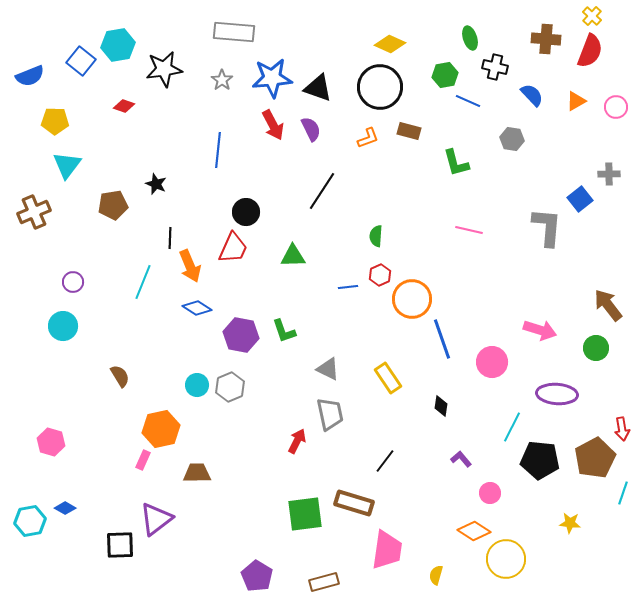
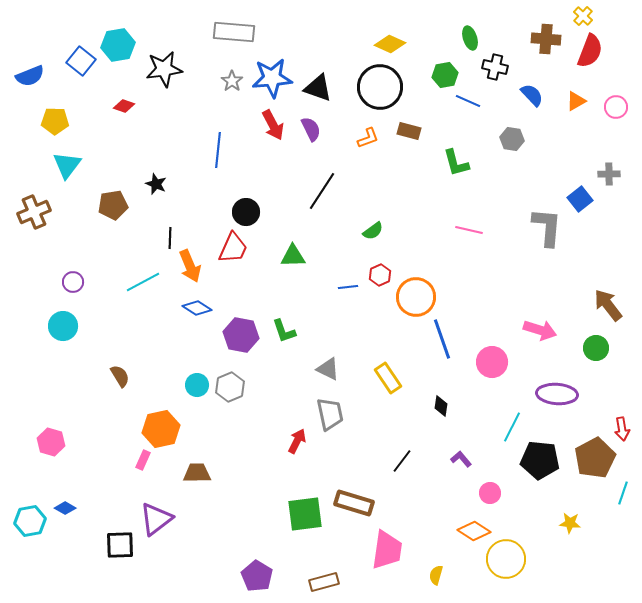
yellow cross at (592, 16): moved 9 px left
gray star at (222, 80): moved 10 px right, 1 px down
green semicircle at (376, 236): moved 3 px left, 5 px up; rotated 130 degrees counterclockwise
cyan line at (143, 282): rotated 40 degrees clockwise
orange circle at (412, 299): moved 4 px right, 2 px up
black line at (385, 461): moved 17 px right
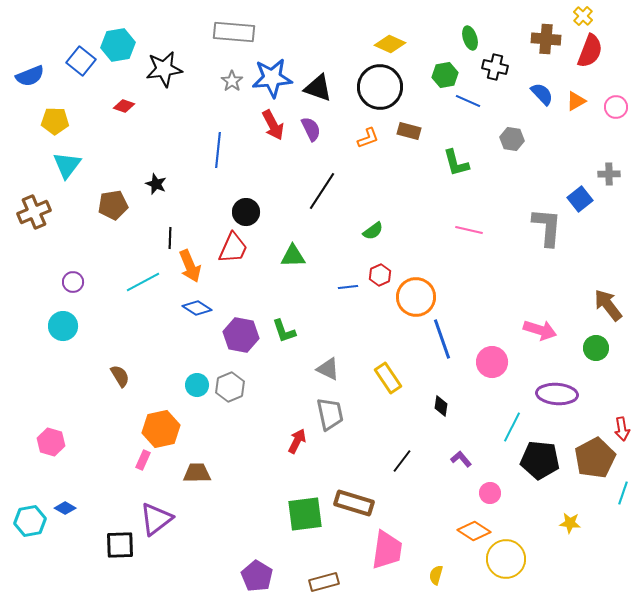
blue semicircle at (532, 95): moved 10 px right, 1 px up
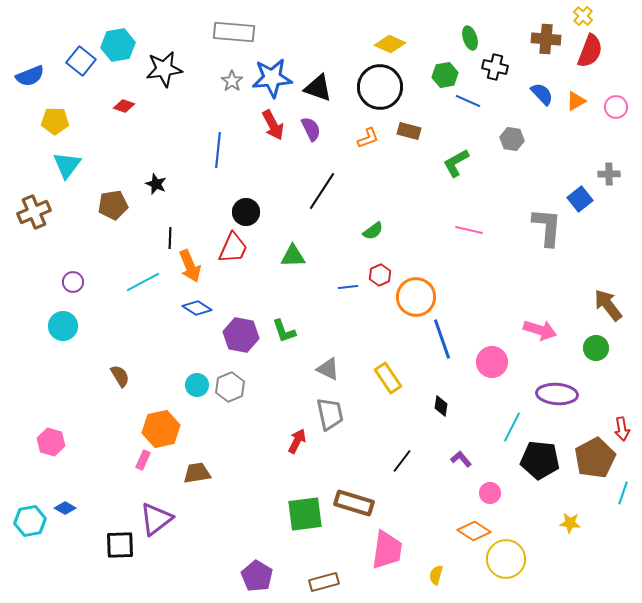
green L-shape at (456, 163): rotated 76 degrees clockwise
brown trapezoid at (197, 473): rotated 8 degrees counterclockwise
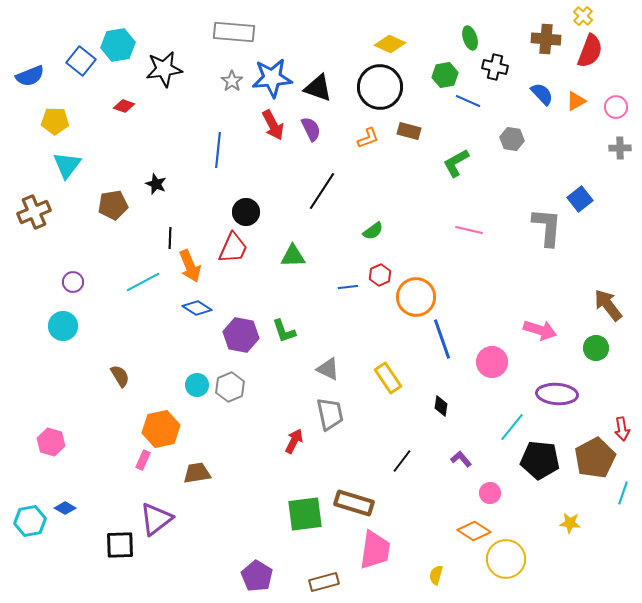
gray cross at (609, 174): moved 11 px right, 26 px up
cyan line at (512, 427): rotated 12 degrees clockwise
red arrow at (297, 441): moved 3 px left
pink trapezoid at (387, 550): moved 12 px left
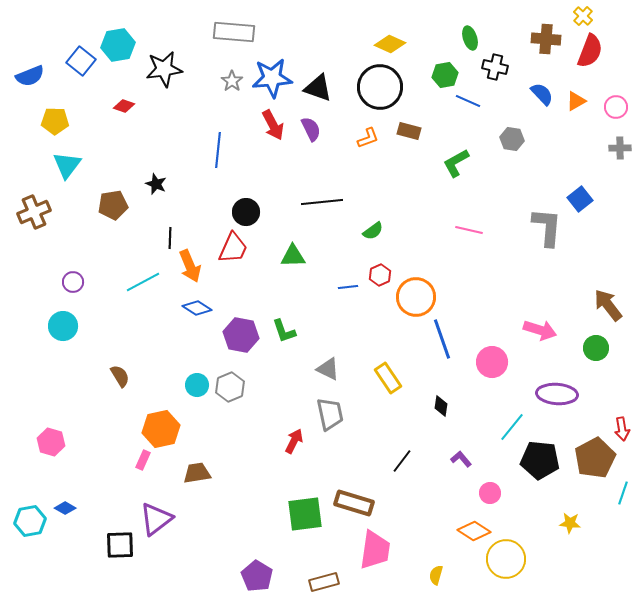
black line at (322, 191): moved 11 px down; rotated 51 degrees clockwise
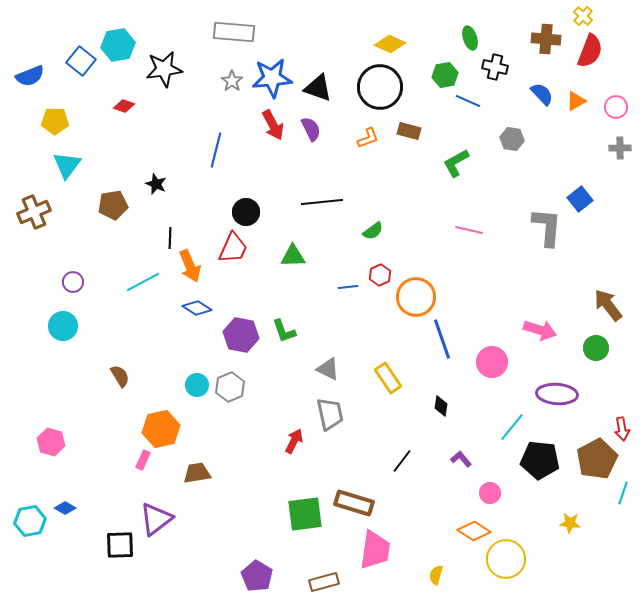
blue line at (218, 150): moved 2 px left; rotated 8 degrees clockwise
brown pentagon at (595, 458): moved 2 px right, 1 px down
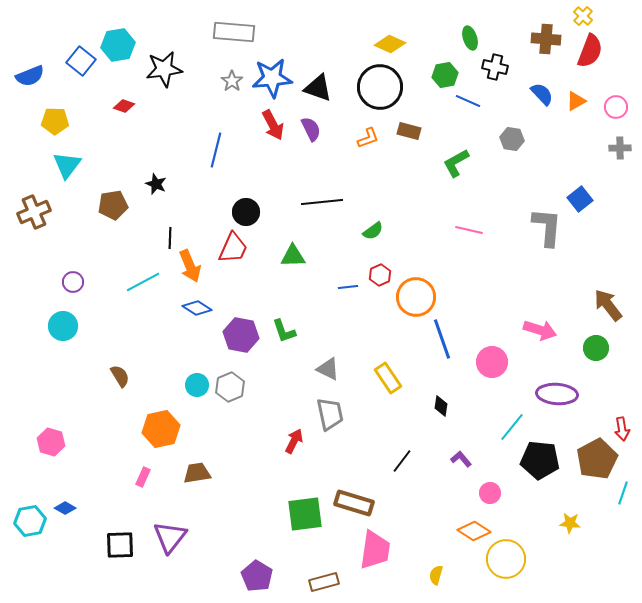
pink rectangle at (143, 460): moved 17 px down
purple triangle at (156, 519): moved 14 px right, 18 px down; rotated 15 degrees counterclockwise
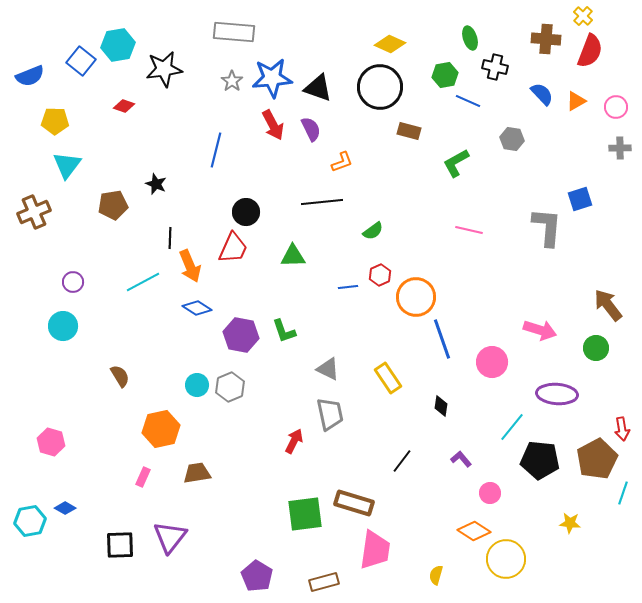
orange L-shape at (368, 138): moved 26 px left, 24 px down
blue square at (580, 199): rotated 20 degrees clockwise
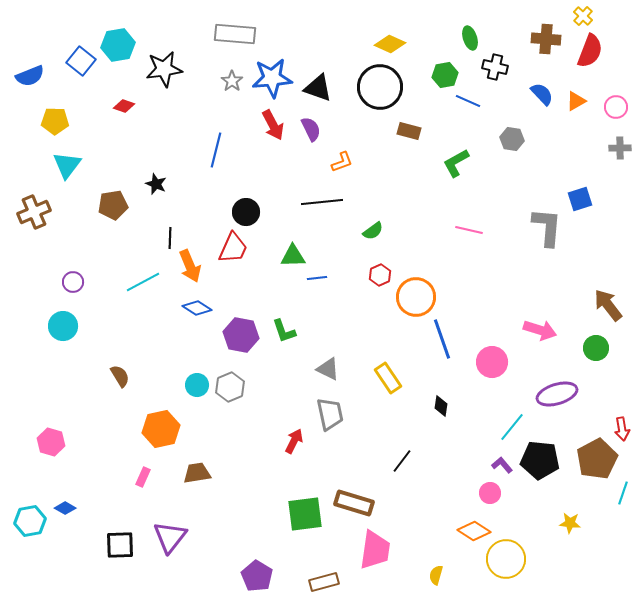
gray rectangle at (234, 32): moved 1 px right, 2 px down
blue line at (348, 287): moved 31 px left, 9 px up
purple ellipse at (557, 394): rotated 21 degrees counterclockwise
purple L-shape at (461, 459): moved 41 px right, 6 px down
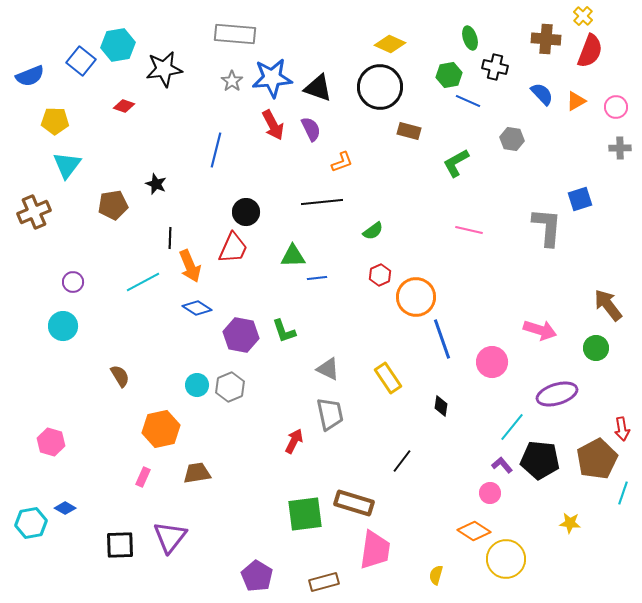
green hexagon at (445, 75): moved 4 px right
cyan hexagon at (30, 521): moved 1 px right, 2 px down
